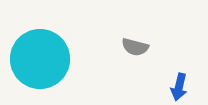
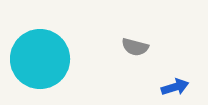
blue arrow: moved 4 px left; rotated 120 degrees counterclockwise
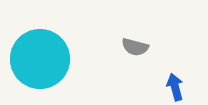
blue arrow: rotated 88 degrees counterclockwise
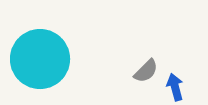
gray semicircle: moved 11 px right, 24 px down; rotated 60 degrees counterclockwise
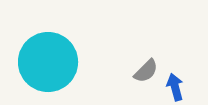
cyan circle: moved 8 px right, 3 px down
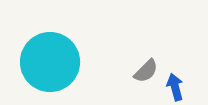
cyan circle: moved 2 px right
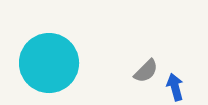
cyan circle: moved 1 px left, 1 px down
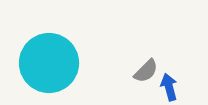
blue arrow: moved 6 px left
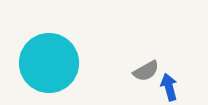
gray semicircle: rotated 16 degrees clockwise
